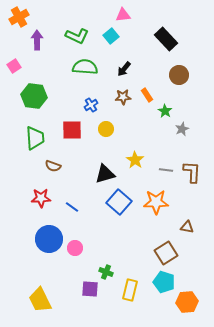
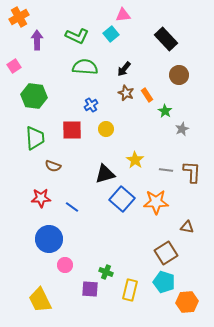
cyan square: moved 2 px up
brown star: moved 3 px right, 4 px up; rotated 28 degrees clockwise
blue square: moved 3 px right, 3 px up
pink circle: moved 10 px left, 17 px down
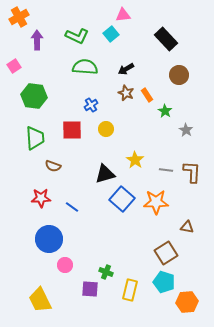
black arrow: moved 2 px right; rotated 21 degrees clockwise
gray star: moved 4 px right, 1 px down; rotated 16 degrees counterclockwise
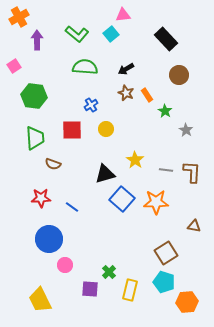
green L-shape: moved 2 px up; rotated 15 degrees clockwise
brown semicircle: moved 2 px up
brown triangle: moved 7 px right, 1 px up
green cross: moved 3 px right; rotated 24 degrees clockwise
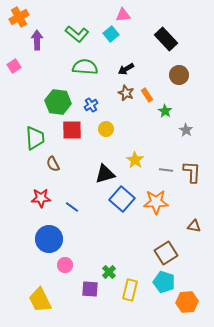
green hexagon: moved 24 px right, 6 px down
brown semicircle: rotated 42 degrees clockwise
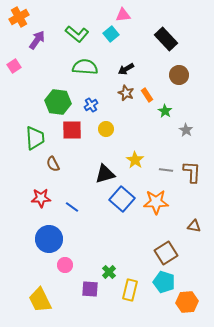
purple arrow: rotated 36 degrees clockwise
